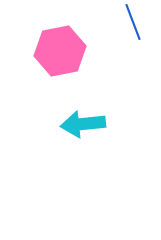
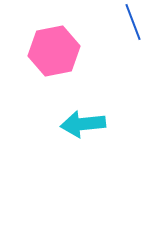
pink hexagon: moved 6 px left
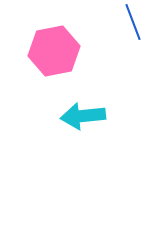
cyan arrow: moved 8 px up
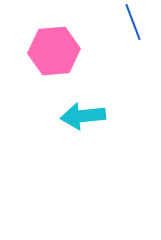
pink hexagon: rotated 6 degrees clockwise
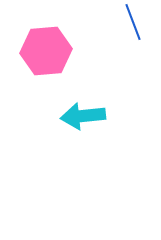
pink hexagon: moved 8 px left
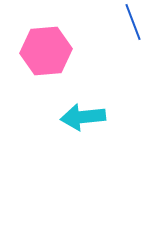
cyan arrow: moved 1 px down
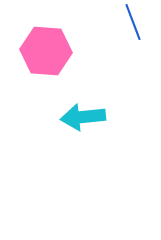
pink hexagon: rotated 9 degrees clockwise
